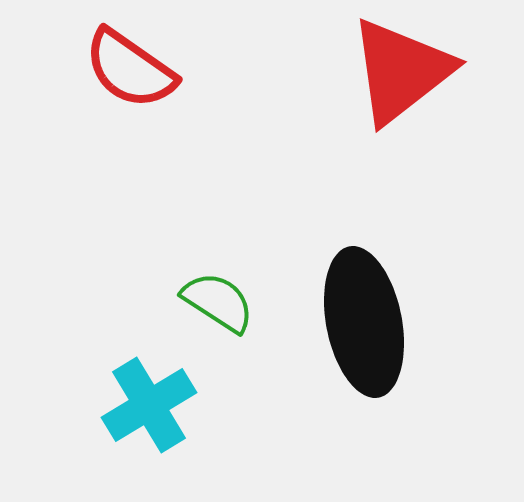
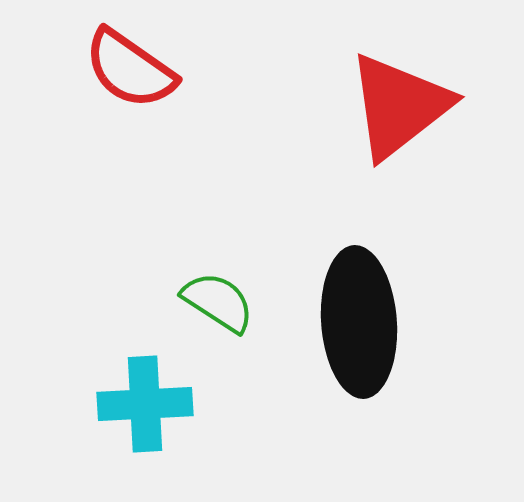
red triangle: moved 2 px left, 35 px down
black ellipse: moved 5 px left; rotated 7 degrees clockwise
cyan cross: moved 4 px left, 1 px up; rotated 28 degrees clockwise
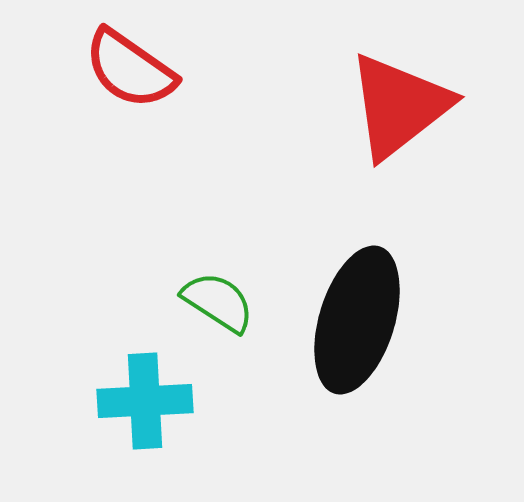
black ellipse: moved 2 px left, 2 px up; rotated 21 degrees clockwise
cyan cross: moved 3 px up
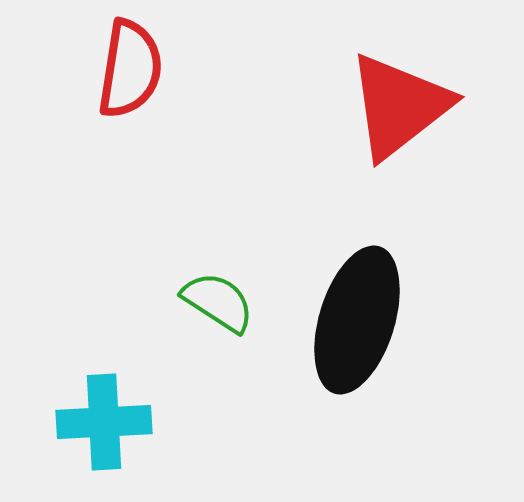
red semicircle: rotated 116 degrees counterclockwise
cyan cross: moved 41 px left, 21 px down
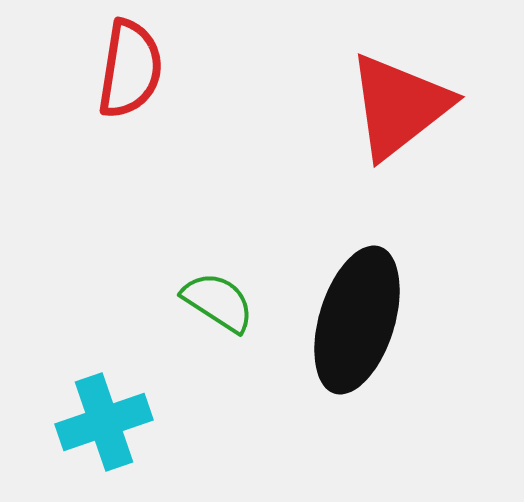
cyan cross: rotated 16 degrees counterclockwise
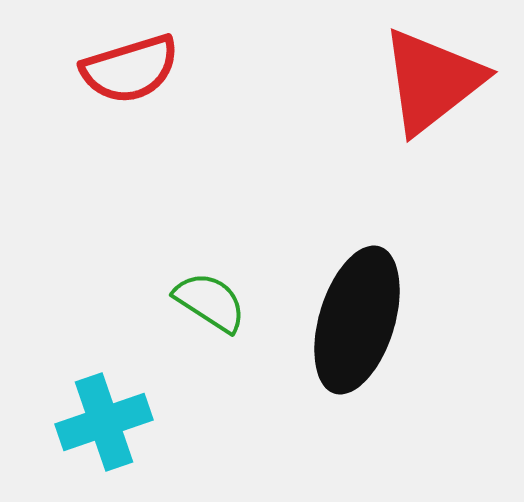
red semicircle: rotated 64 degrees clockwise
red triangle: moved 33 px right, 25 px up
green semicircle: moved 8 px left
